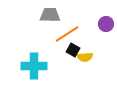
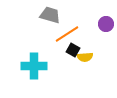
gray trapezoid: rotated 15 degrees clockwise
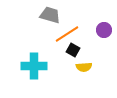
purple circle: moved 2 px left, 6 px down
yellow semicircle: moved 1 px left, 10 px down
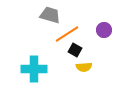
black square: moved 2 px right
cyan cross: moved 3 px down
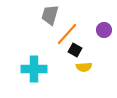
gray trapezoid: rotated 90 degrees counterclockwise
orange line: rotated 15 degrees counterclockwise
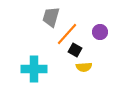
gray trapezoid: moved 1 px right, 2 px down
purple circle: moved 4 px left, 2 px down
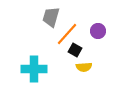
purple circle: moved 2 px left, 1 px up
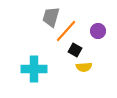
orange line: moved 1 px left, 3 px up
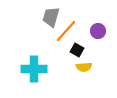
black square: moved 2 px right
